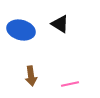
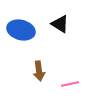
brown arrow: moved 8 px right, 5 px up
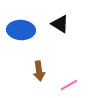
blue ellipse: rotated 12 degrees counterclockwise
pink line: moved 1 px left, 1 px down; rotated 18 degrees counterclockwise
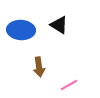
black triangle: moved 1 px left, 1 px down
brown arrow: moved 4 px up
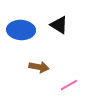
brown arrow: rotated 72 degrees counterclockwise
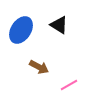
blue ellipse: rotated 60 degrees counterclockwise
brown arrow: rotated 18 degrees clockwise
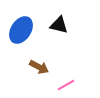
black triangle: rotated 18 degrees counterclockwise
pink line: moved 3 px left
